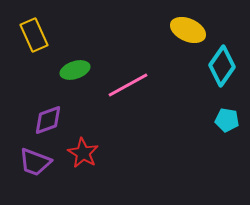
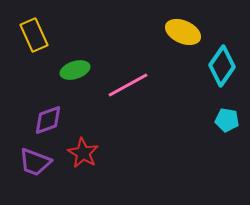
yellow ellipse: moved 5 px left, 2 px down
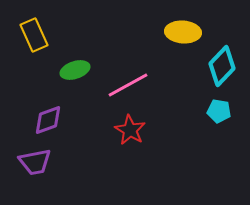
yellow ellipse: rotated 20 degrees counterclockwise
cyan diamond: rotated 9 degrees clockwise
cyan pentagon: moved 8 px left, 9 px up
red star: moved 47 px right, 23 px up
purple trapezoid: rotated 32 degrees counterclockwise
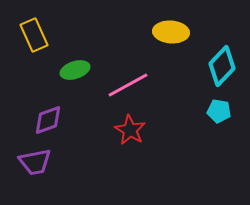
yellow ellipse: moved 12 px left
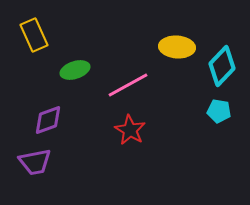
yellow ellipse: moved 6 px right, 15 px down
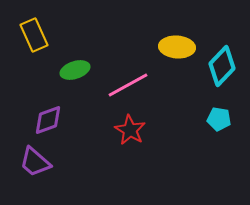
cyan pentagon: moved 8 px down
purple trapezoid: rotated 52 degrees clockwise
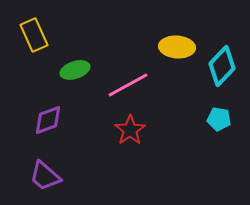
red star: rotated 8 degrees clockwise
purple trapezoid: moved 10 px right, 14 px down
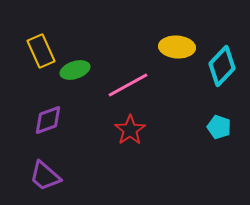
yellow rectangle: moved 7 px right, 16 px down
cyan pentagon: moved 8 px down; rotated 10 degrees clockwise
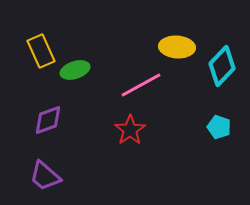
pink line: moved 13 px right
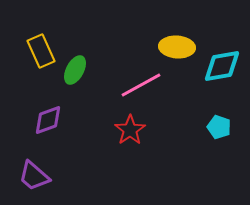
cyan diamond: rotated 36 degrees clockwise
green ellipse: rotated 44 degrees counterclockwise
purple trapezoid: moved 11 px left
